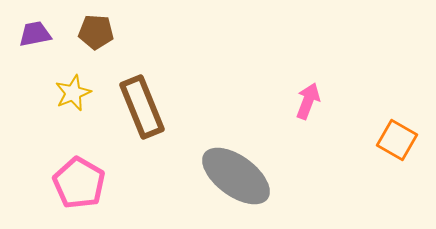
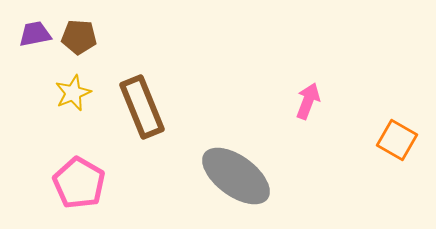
brown pentagon: moved 17 px left, 5 px down
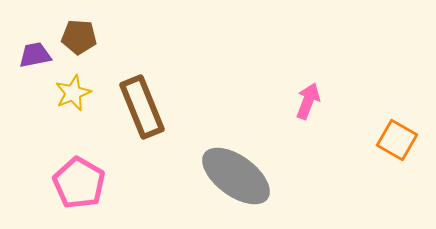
purple trapezoid: moved 21 px down
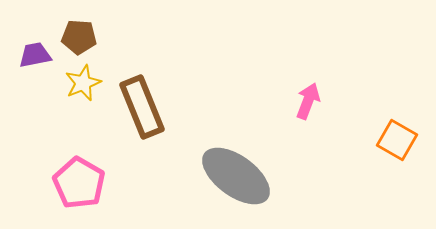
yellow star: moved 10 px right, 10 px up
